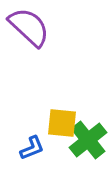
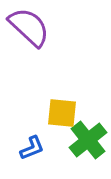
yellow square: moved 10 px up
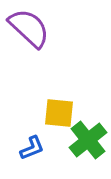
purple semicircle: moved 1 px down
yellow square: moved 3 px left
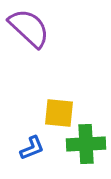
green cross: moved 2 px left, 4 px down; rotated 36 degrees clockwise
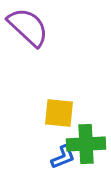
purple semicircle: moved 1 px left, 1 px up
blue L-shape: moved 31 px right, 9 px down
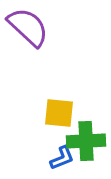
green cross: moved 3 px up
blue L-shape: moved 1 px left, 1 px down
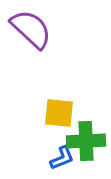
purple semicircle: moved 3 px right, 2 px down
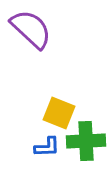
yellow square: rotated 16 degrees clockwise
blue L-shape: moved 15 px left, 11 px up; rotated 20 degrees clockwise
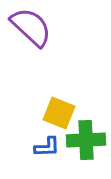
purple semicircle: moved 2 px up
green cross: moved 1 px up
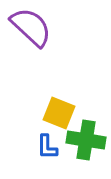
green cross: rotated 12 degrees clockwise
blue L-shape: rotated 92 degrees clockwise
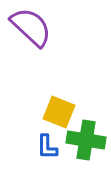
yellow square: moved 1 px up
